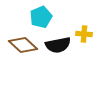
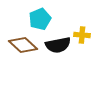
cyan pentagon: moved 1 px left, 2 px down
yellow cross: moved 2 px left, 1 px down
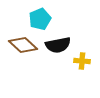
yellow cross: moved 26 px down
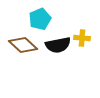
yellow cross: moved 23 px up
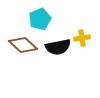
yellow cross: rotated 14 degrees counterclockwise
black semicircle: moved 2 px down
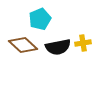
yellow cross: moved 1 px right, 5 px down
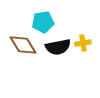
cyan pentagon: moved 3 px right, 3 px down; rotated 15 degrees clockwise
brown diamond: rotated 16 degrees clockwise
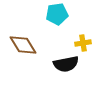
cyan pentagon: moved 14 px right, 8 px up
black semicircle: moved 8 px right, 17 px down
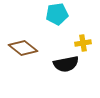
brown diamond: moved 3 px down; rotated 20 degrees counterclockwise
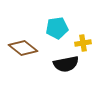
cyan pentagon: moved 14 px down
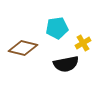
yellow cross: rotated 21 degrees counterclockwise
brown diamond: rotated 24 degrees counterclockwise
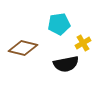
cyan pentagon: moved 2 px right, 4 px up
